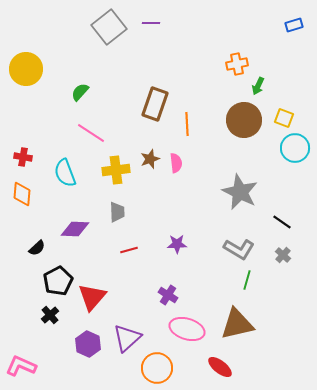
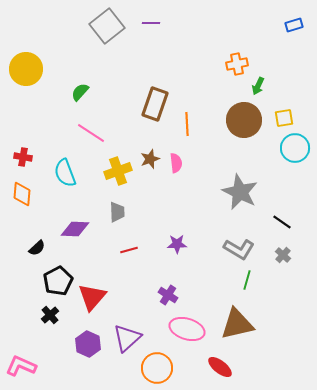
gray square: moved 2 px left, 1 px up
yellow square: rotated 30 degrees counterclockwise
yellow cross: moved 2 px right, 1 px down; rotated 12 degrees counterclockwise
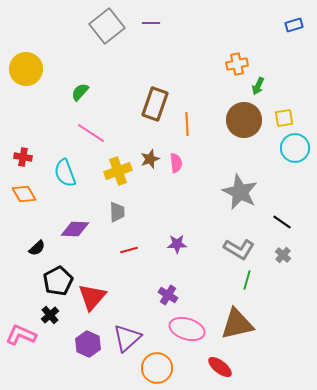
orange diamond: moved 2 px right; rotated 35 degrees counterclockwise
pink L-shape: moved 31 px up
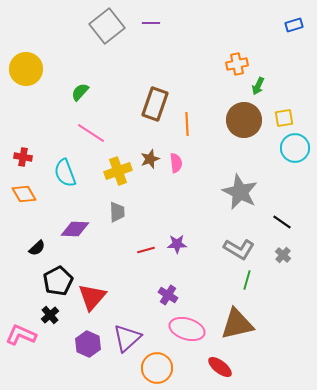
red line: moved 17 px right
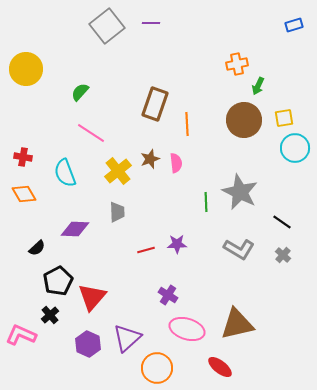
yellow cross: rotated 20 degrees counterclockwise
green line: moved 41 px left, 78 px up; rotated 18 degrees counterclockwise
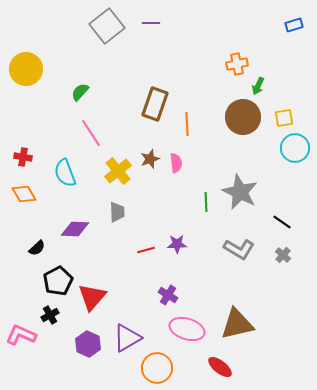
brown circle: moved 1 px left, 3 px up
pink line: rotated 24 degrees clockwise
black cross: rotated 12 degrees clockwise
purple triangle: rotated 12 degrees clockwise
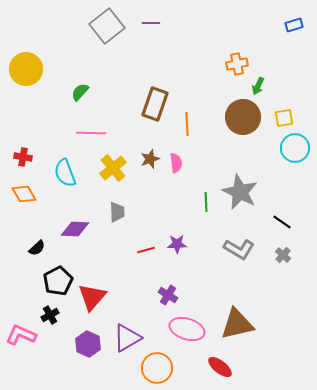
pink line: rotated 56 degrees counterclockwise
yellow cross: moved 5 px left, 3 px up
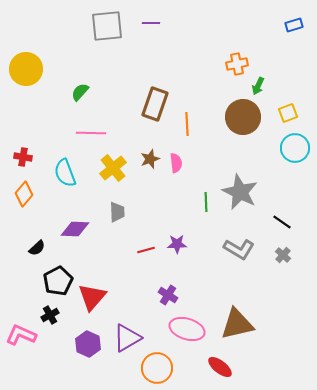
gray square: rotated 32 degrees clockwise
yellow square: moved 4 px right, 5 px up; rotated 12 degrees counterclockwise
orange diamond: rotated 70 degrees clockwise
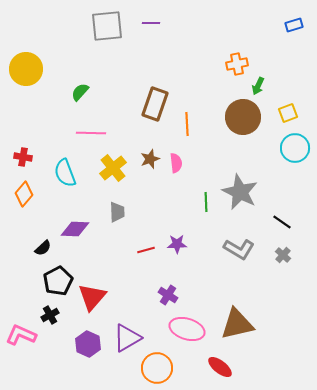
black semicircle: moved 6 px right
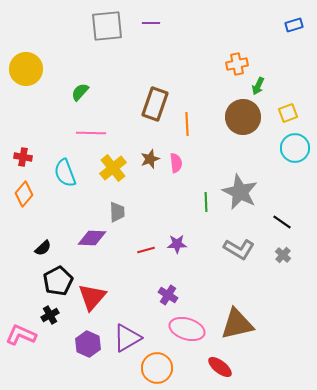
purple diamond: moved 17 px right, 9 px down
